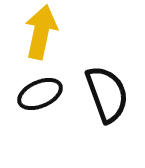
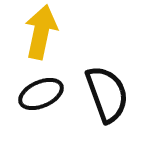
black ellipse: moved 1 px right
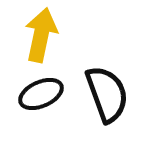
yellow arrow: moved 3 px down
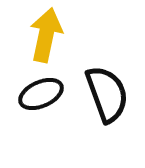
yellow arrow: moved 5 px right
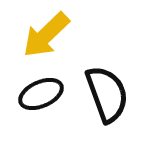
yellow arrow: rotated 146 degrees counterclockwise
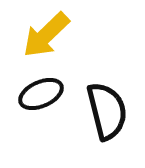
black semicircle: moved 17 px down; rotated 6 degrees clockwise
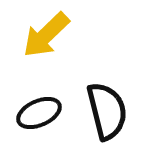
black ellipse: moved 2 px left, 19 px down
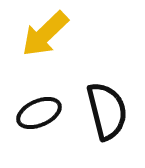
yellow arrow: moved 1 px left, 1 px up
